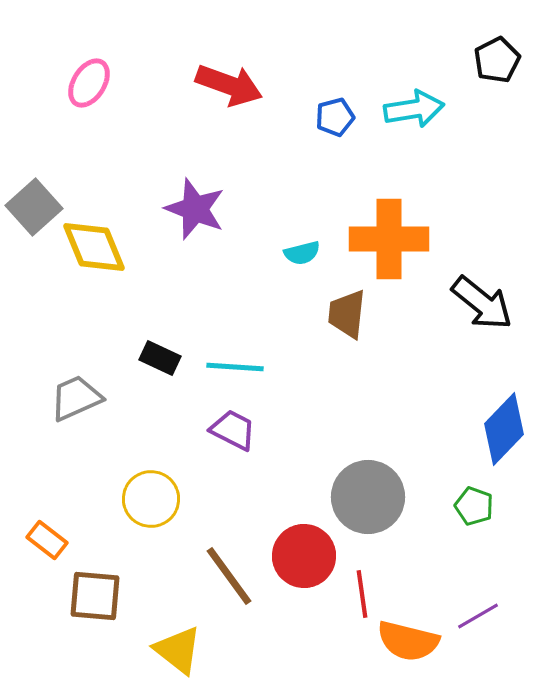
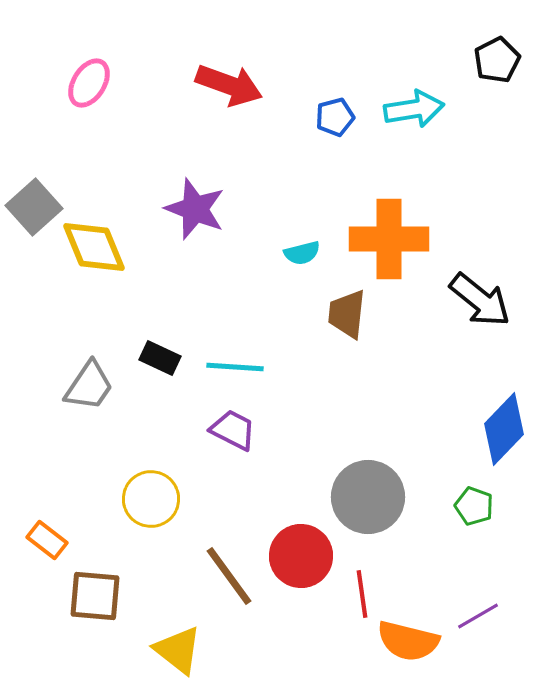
black arrow: moved 2 px left, 3 px up
gray trapezoid: moved 13 px right, 12 px up; rotated 148 degrees clockwise
red circle: moved 3 px left
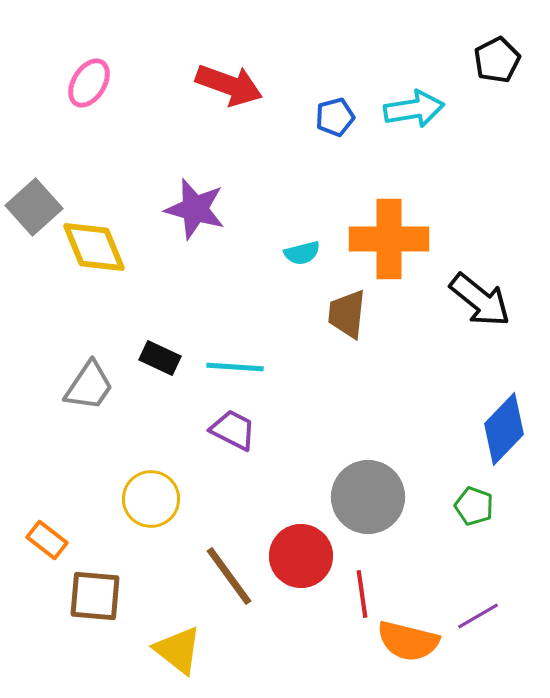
purple star: rotated 6 degrees counterclockwise
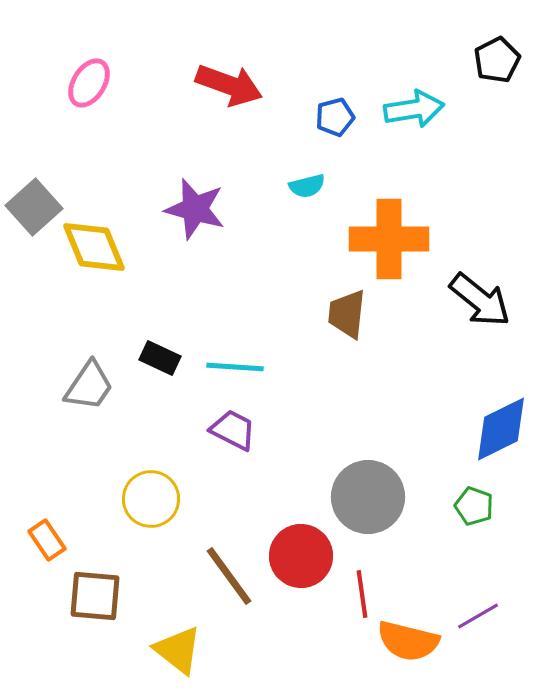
cyan semicircle: moved 5 px right, 67 px up
blue diamond: moved 3 px left; rotated 20 degrees clockwise
orange rectangle: rotated 18 degrees clockwise
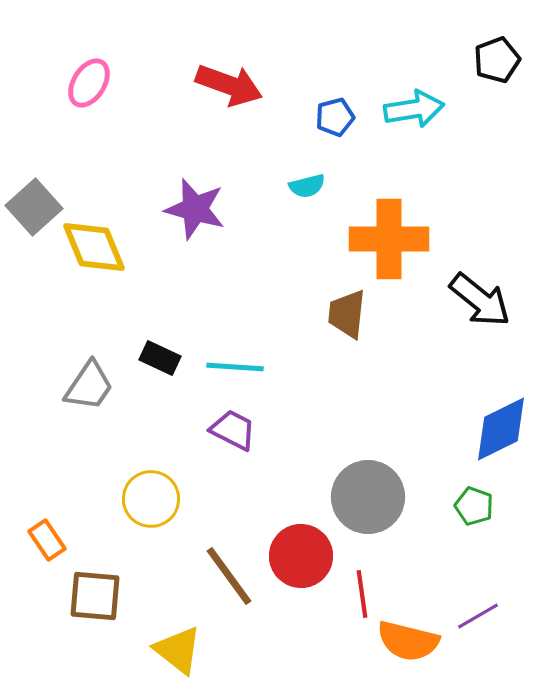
black pentagon: rotated 6 degrees clockwise
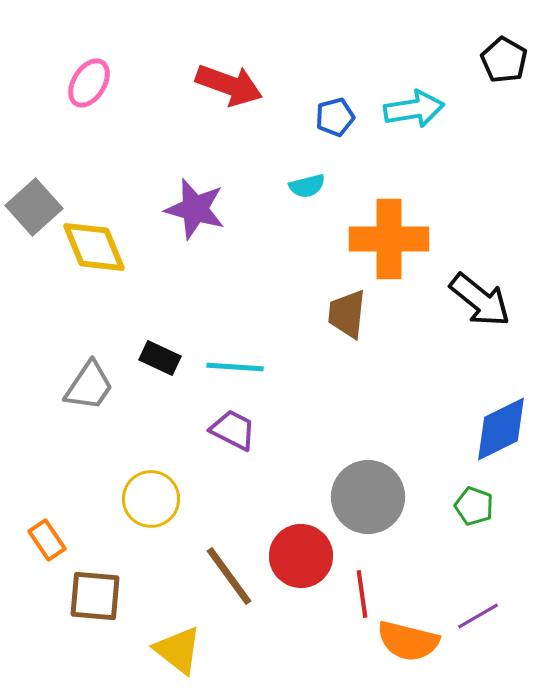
black pentagon: moved 7 px right; rotated 21 degrees counterclockwise
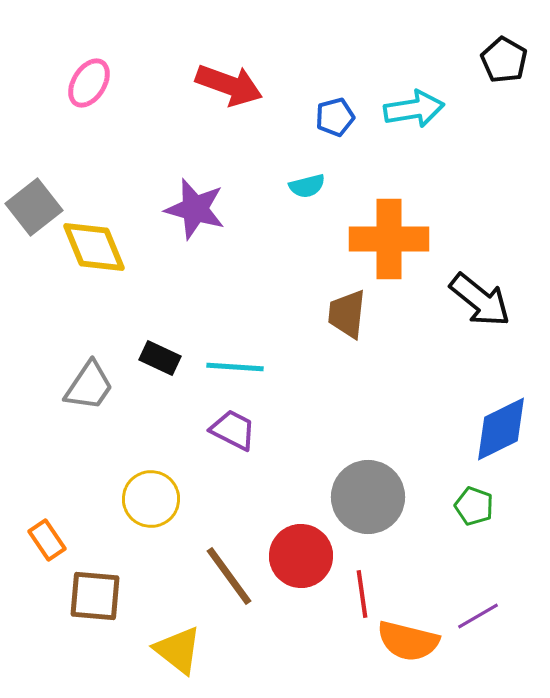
gray square: rotated 4 degrees clockwise
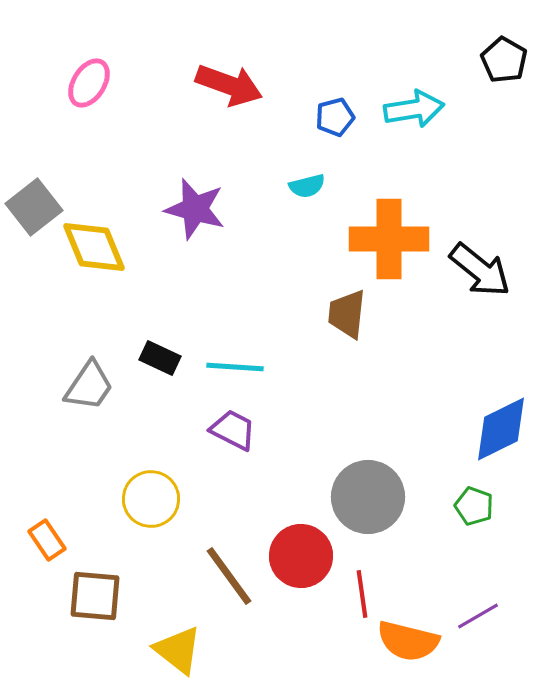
black arrow: moved 30 px up
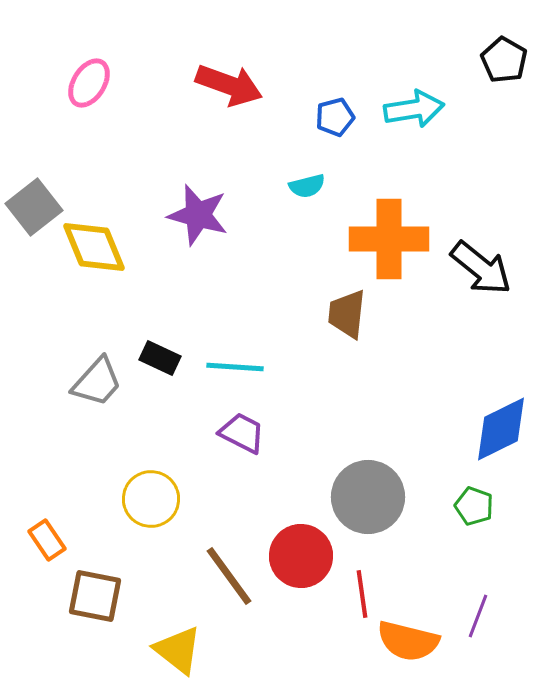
purple star: moved 3 px right, 6 px down
black arrow: moved 1 px right, 2 px up
gray trapezoid: moved 8 px right, 4 px up; rotated 8 degrees clockwise
purple trapezoid: moved 9 px right, 3 px down
brown square: rotated 6 degrees clockwise
purple line: rotated 39 degrees counterclockwise
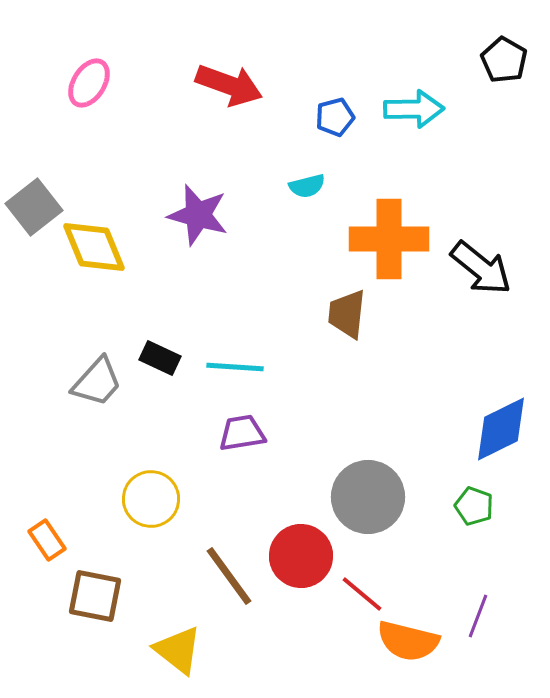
cyan arrow: rotated 8 degrees clockwise
purple trapezoid: rotated 36 degrees counterclockwise
red line: rotated 42 degrees counterclockwise
